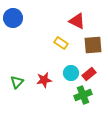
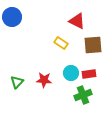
blue circle: moved 1 px left, 1 px up
red rectangle: rotated 32 degrees clockwise
red star: rotated 14 degrees clockwise
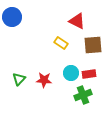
green triangle: moved 2 px right, 3 px up
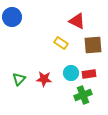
red star: moved 1 px up
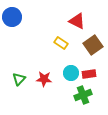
brown square: rotated 30 degrees counterclockwise
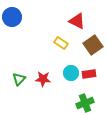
red star: moved 1 px left
green cross: moved 2 px right, 8 px down
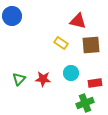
blue circle: moved 1 px up
red triangle: moved 1 px right; rotated 12 degrees counterclockwise
brown square: moved 2 px left; rotated 30 degrees clockwise
red rectangle: moved 6 px right, 9 px down
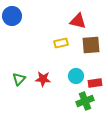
yellow rectangle: rotated 48 degrees counterclockwise
cyan circle: moved 5 px right, 3 px down
green cross: moved 2 px up
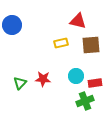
blue circle: moved 9 px down
green triangle: moved 1 px right, 4 px down
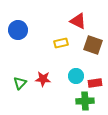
red triangle: rotated 12 degrees clockwise
blue circle: moved 6 px right, 5 px down
brown square: moved 2 px right; rotated 24 degrees clockwise
green cross: rotated 18 degrees clockwise
